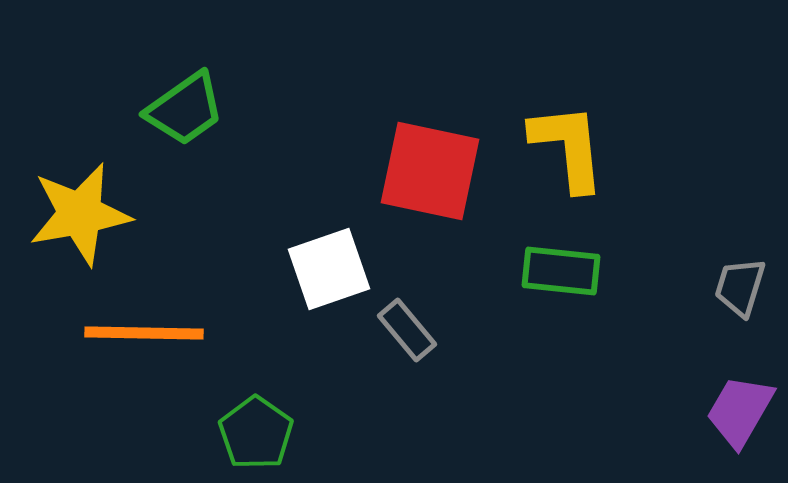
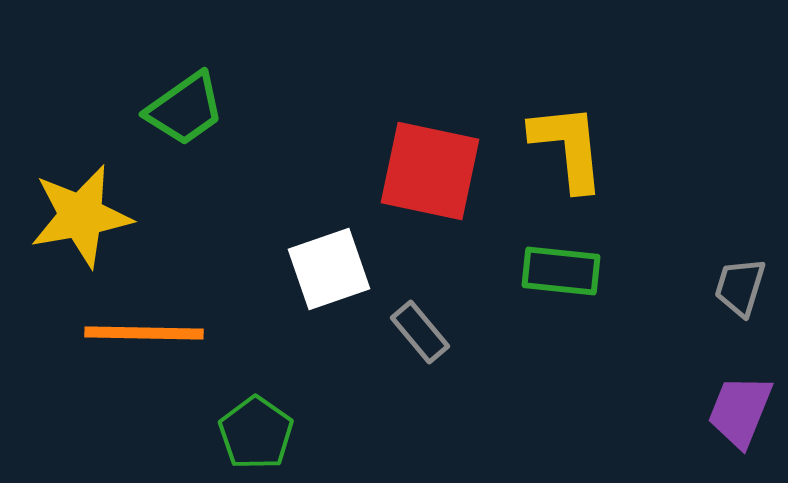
yellow star: moved 1 px right, 2 px down
gray rectangle: moved 13 px right, 2 px down
purple trapezoid: rotated 8 degrees counterclockwise
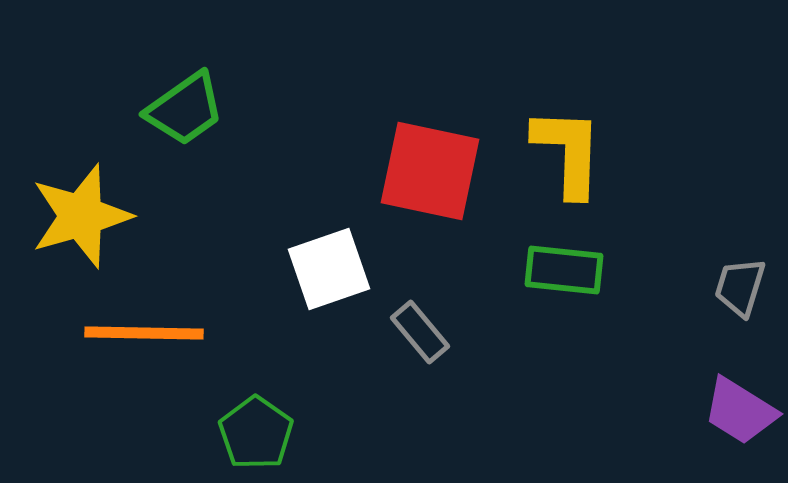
yellow L-shape: moved 5 px down; rotated 8 degrees clockwise
yellow star: rotated 6 degrees counterclockwise
green rectangle: moved 3 px right, 1 px up
purple trapezoid: rotated 80 degrees counterclockwise
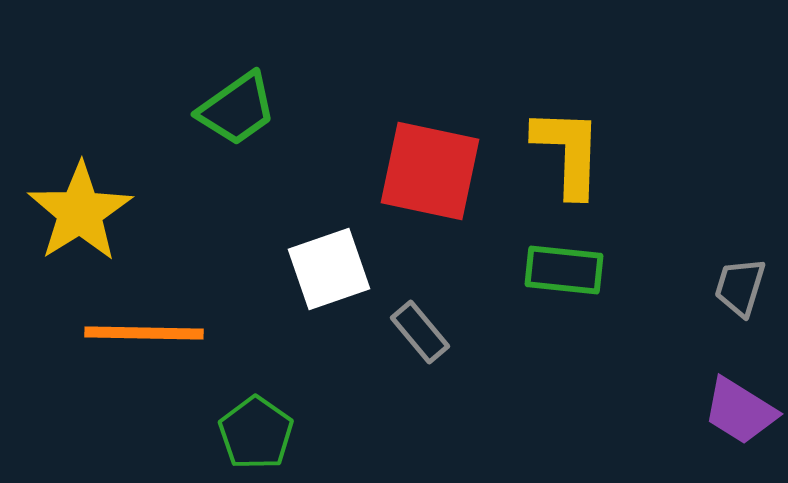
green trapezoid: moved 52 px right
yellow star: moved 1 px left, 4 px up; rotated 16 degrees counterclockwise
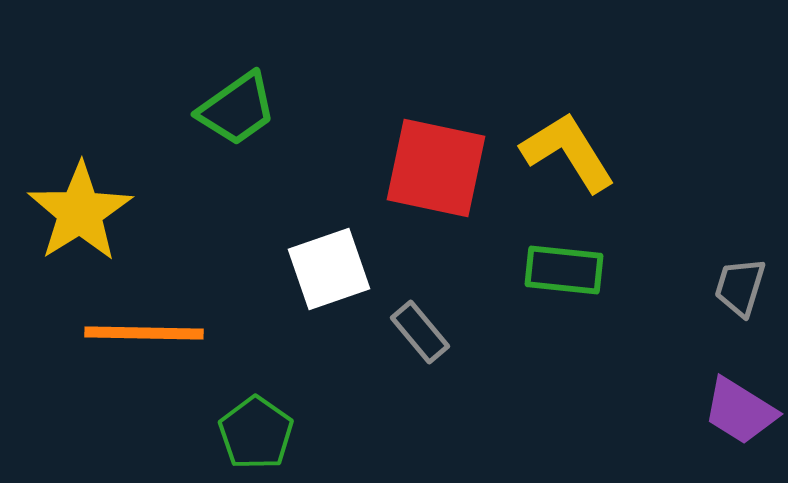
yellow L-shape: rotated 34 degrees counterclockwise
red square: moved 6 px right, 3 px up
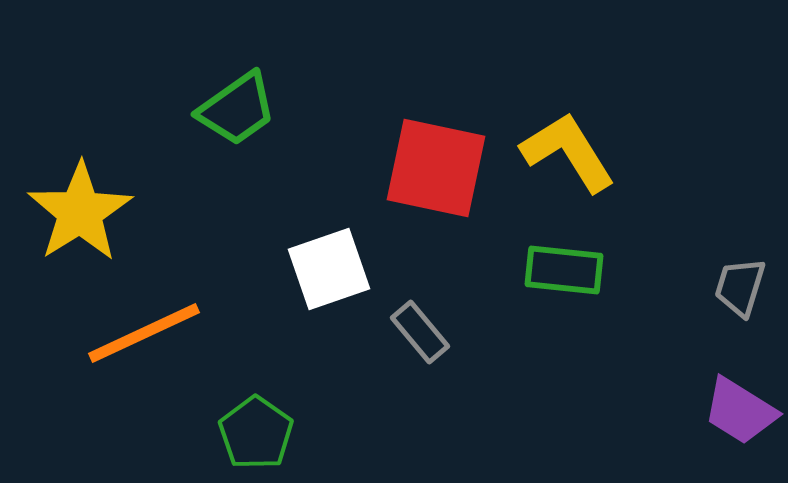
orange line: rotated 26 degrees counterclockwise
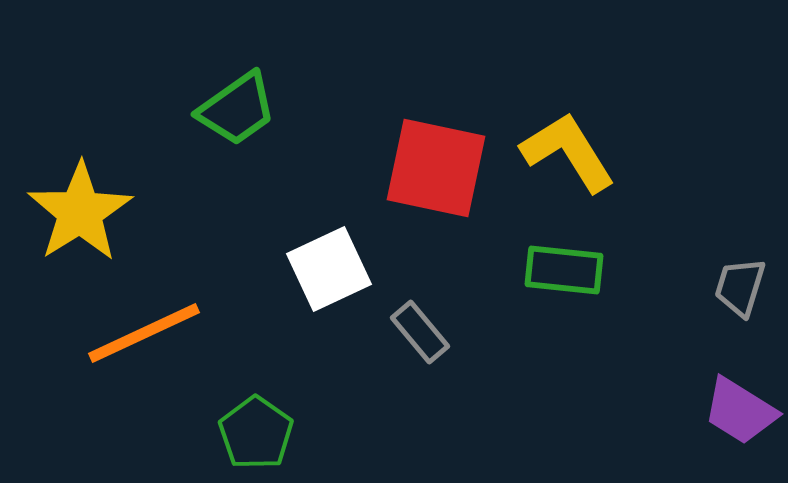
white square: rotated 6 degrees counterclockwise
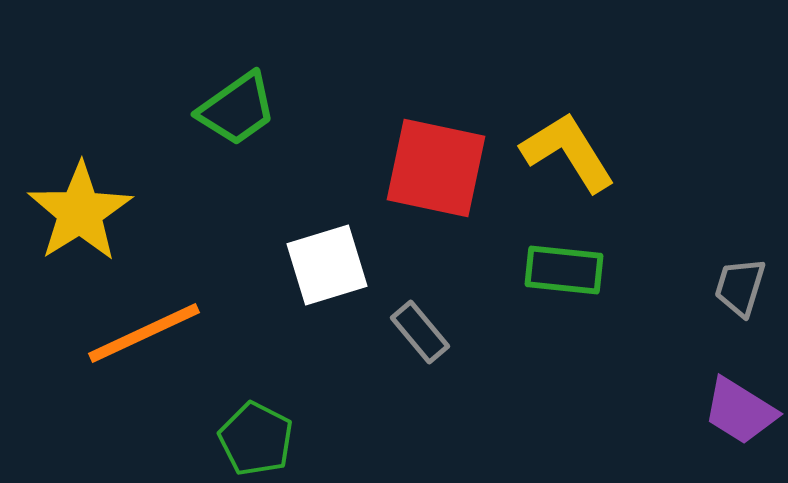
white square: moved 2 px left, 4 px up; rotated 8 degrees clockwise
green pentagon: moved 6 px down; rotated 8 degrees counterclockwise
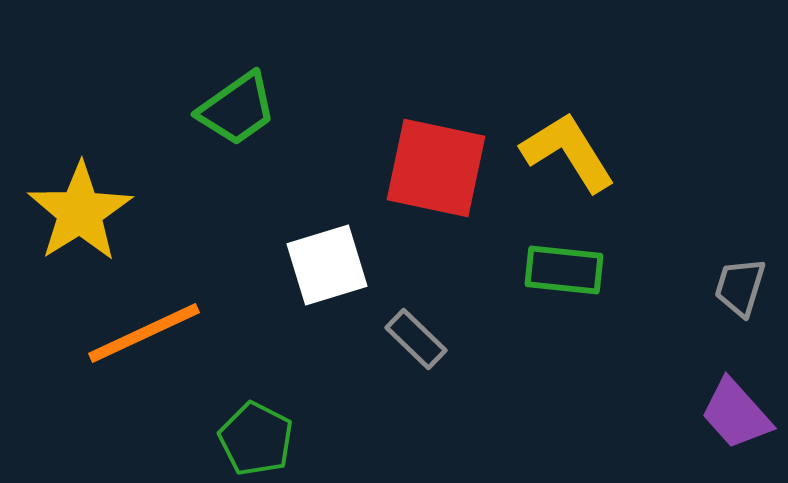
gray rectangle: moved 4 px left, 7 px down; rotated 6 degrees counterclockwise
purple trapezoid: moved 4 px left, 3 px down; rotated 16 degrees clockwise
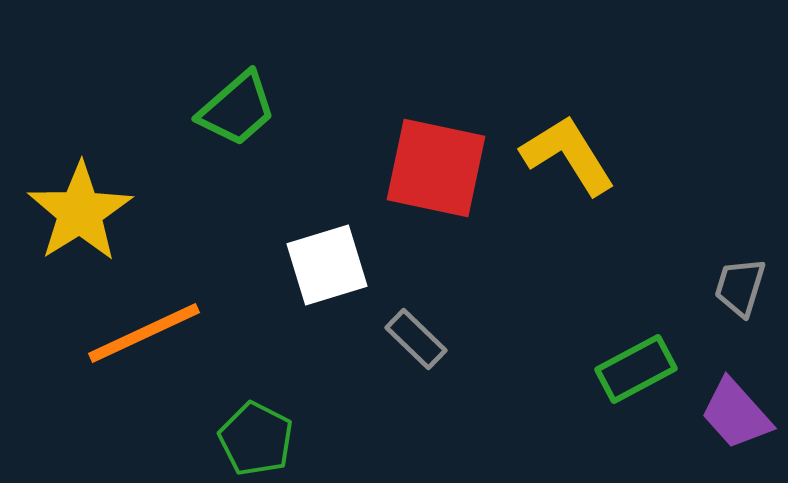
green trapezoid: rotated 6 degrees counterclockwise
yellow L-shape: moved 3 px down
green rectangle: moved 72 px right, 99 px down; rotated 34 degrees counterclockwise
